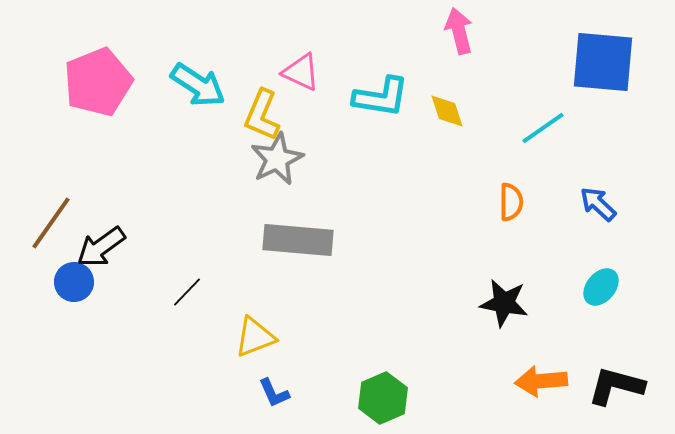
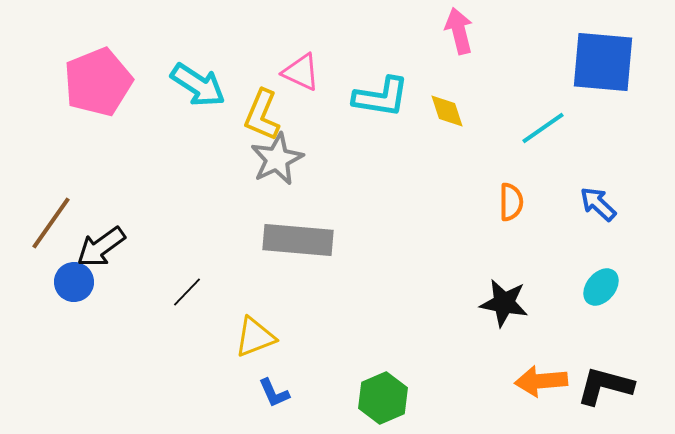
black L-shape: moved 11 px left
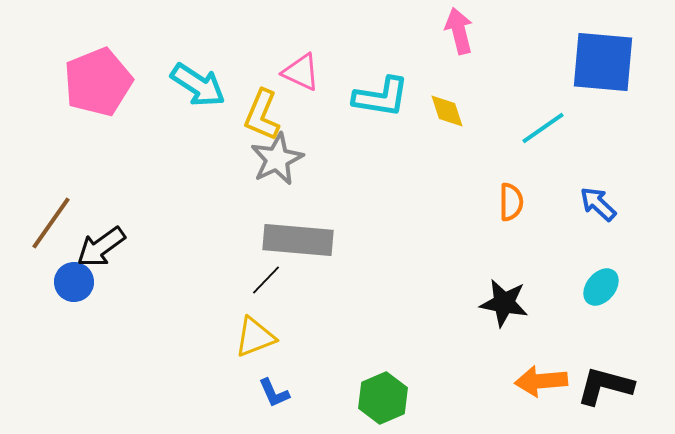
black line: moved 79 px right, 12 px up
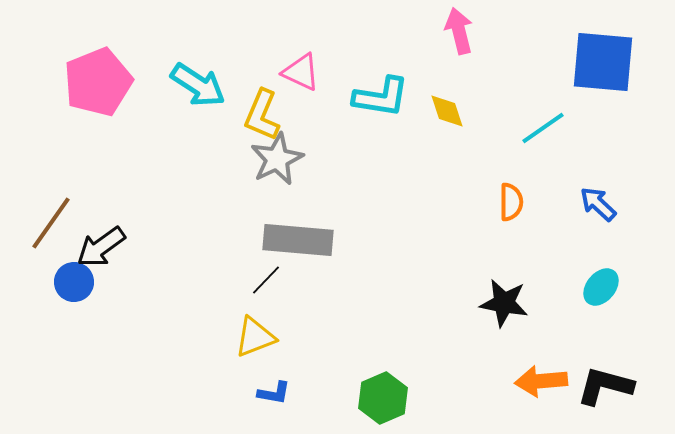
blue L-shape: rotated 56 degrees counterclockwise
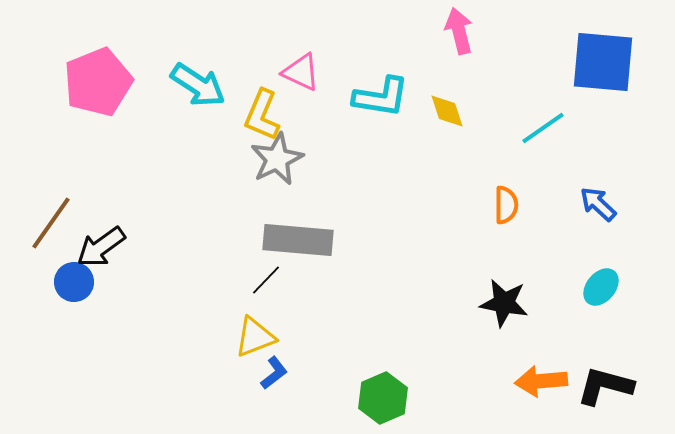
orange semicircle: moved 5 px left, 3 px down
blue L-shape: moved 20 px up; rotated 48 degrees counterclockwise
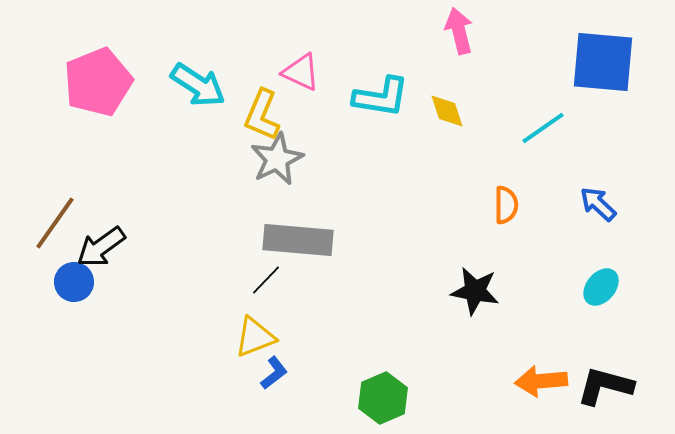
brown line: moved 4 px right
black star: moved 29 px left, 12 px up
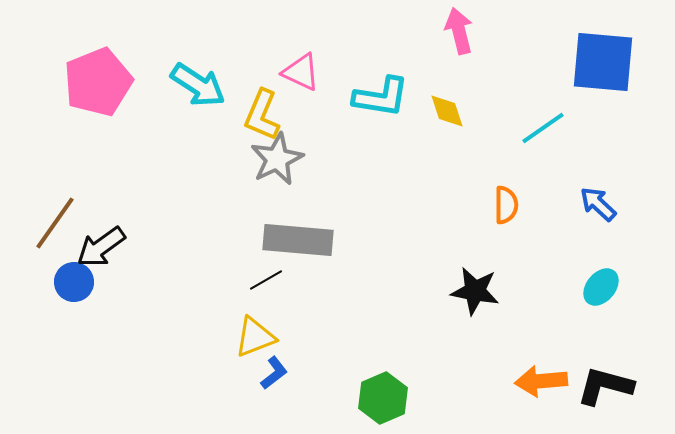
black line: rotated 16 degrees clockwise
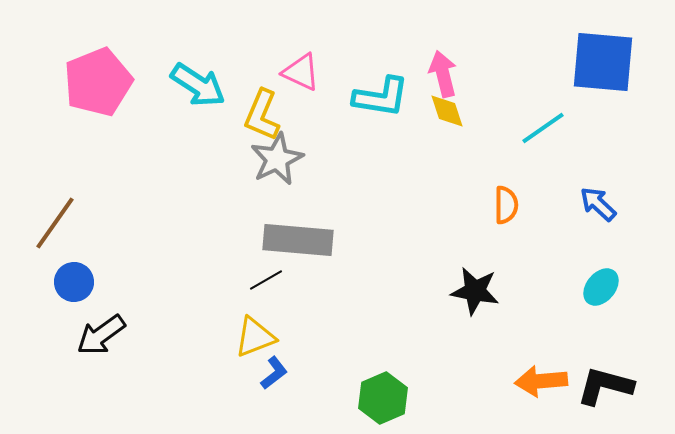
pink arrow: moved 16 px left, 43 px down
black arrow: moved 88 px down
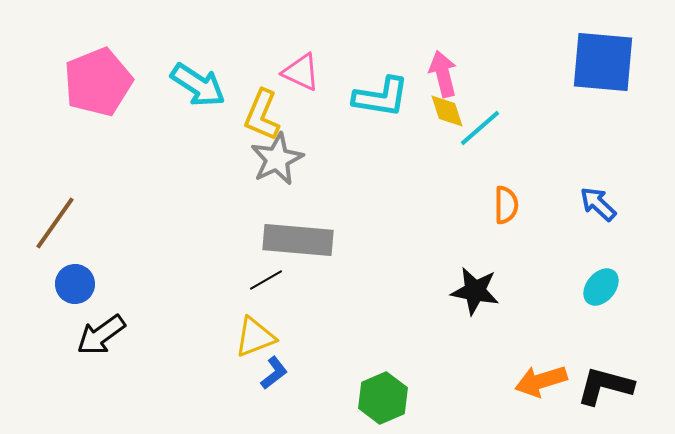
cyan line: moved 63 px left; rotated 6 degrees counterclockwise
blue circle: moved 1 px right, 2 px down
orange arrow: rotated 12 degrees counterclockwise
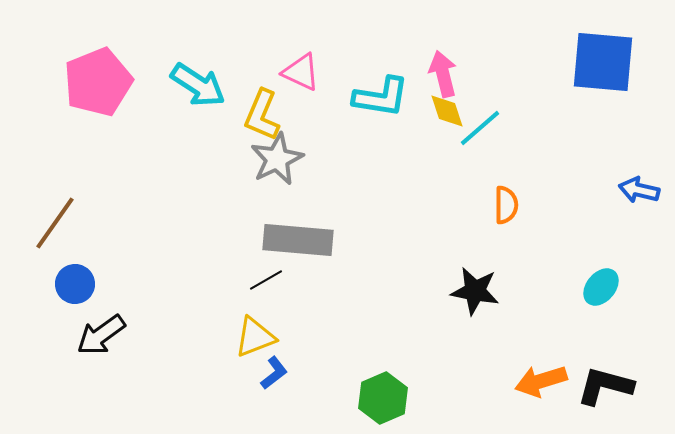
blue arrow: moved 41 px right, 14 px up; rotated 30 degrees counterclockwise
